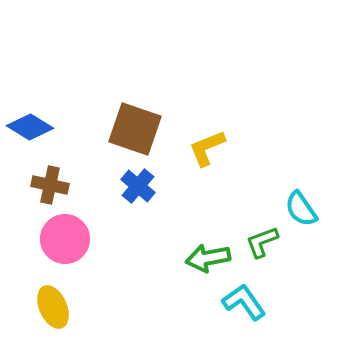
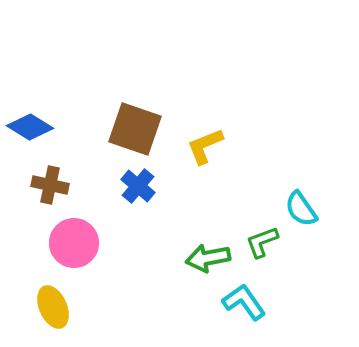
yellow L-shape: moved 2 px left, 2 px up
pink circle: moved 9 px right, 4 px down
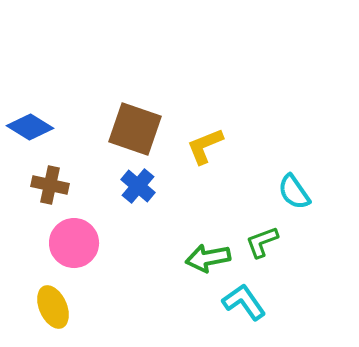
cyan semicircle: moved 7 px left, 17 px up
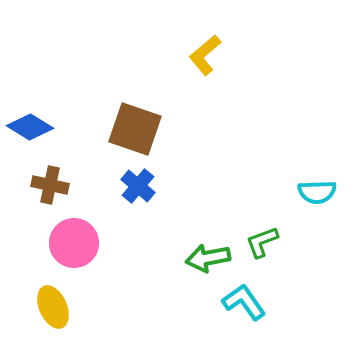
yellow L-shape: moved 91 px up; rotated 18 degrees counterclockwise
cyan semicircle: moved 23 px right; rotated 57 degrees counterclockwise
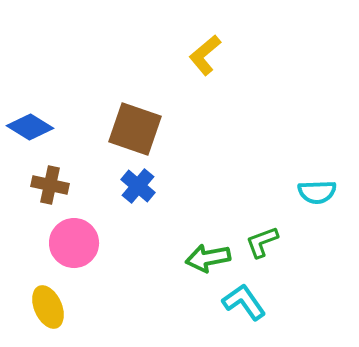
yellow ellipse: moved 5 px left
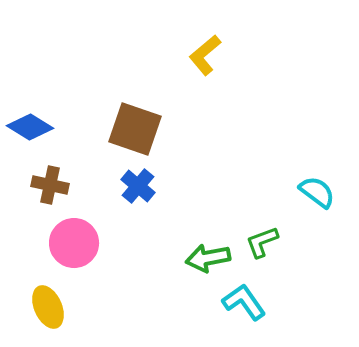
cyan semicircle: rotated 141 degrees counterclockwise
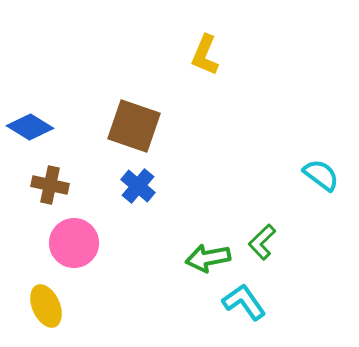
yellow L-shape: rotated 27 degrees counterclockwise
brown square: moved 1 px left, 3 px up
cyan semicircle: moved 4 px right, 17 px up
green L-shape: rotated 24 degrees counterclockwise
yellow ellipse: moved 2 px left, 1 px up
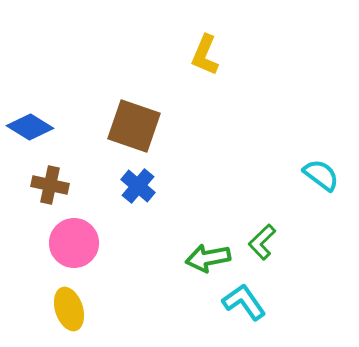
yellow ellipse: moved 23 px right, 3 px down; rotated 6 degrees clockwise
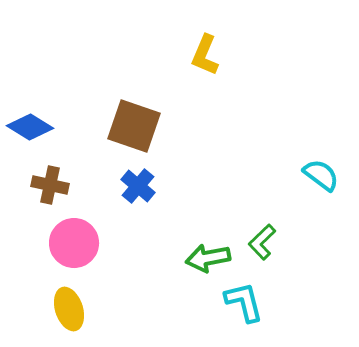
cyan L-shape: rotated 21 degrees clockwise
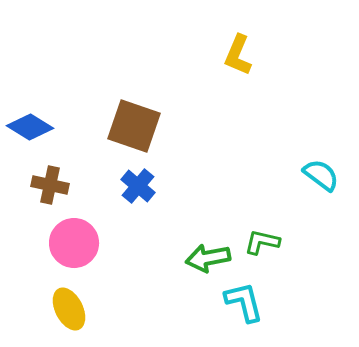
yellow L-shape: moved 33 px right
green L-shape: rotated 57 degrees clockwise
yellow ellipse: rotated 9 degrees counterclockwise
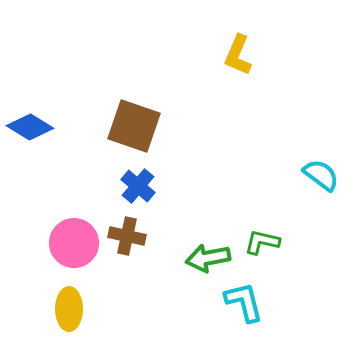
brown cross: moved 77 px right, 51 px down
yellow ellipse: rotated 27 degrees clockwise
